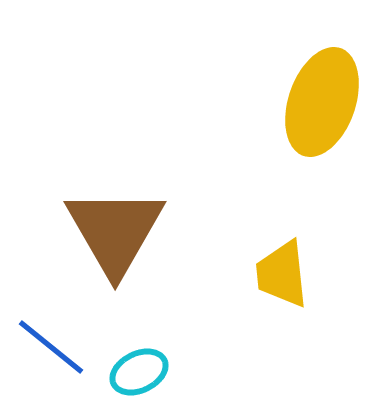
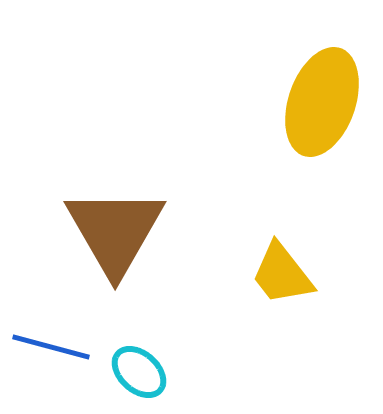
yellow trapezoid: rotated 32 degrees counterclockwise
blue line: rotated 24 degrees counterclockwise
cyan ellipse: rotated 68 degrees clockwise
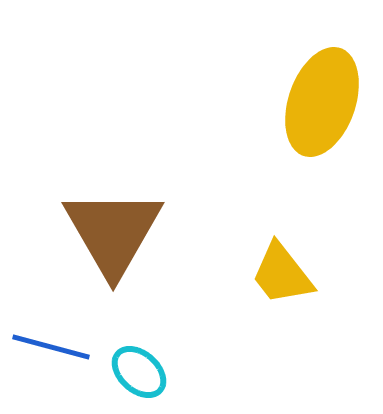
brown triangle: moved 2 px left, 1 px down
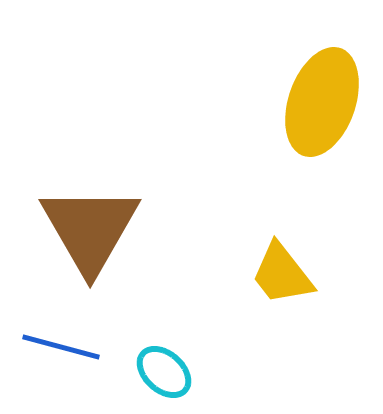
brown triangle: moved 23 px left, 3 px up
blue line: moved 10 px right
cyan ellipse: moved 25 px right
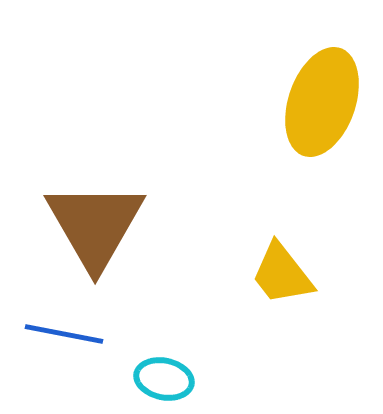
brown triangle: moved 5 px right, 4 px up
blue line: moved 3 px right, 13 px up; rotated 4 degrees counterclockwise
cyan ellipse: moved 7 px down; rotated 30 degrees counterclockwise
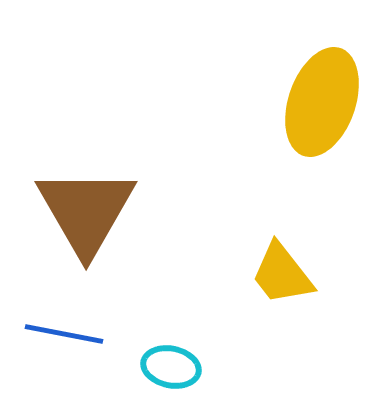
brown triangle: moved 9 px left, 14 px up
cyan ellipse: moved 7 px right, 12 px up
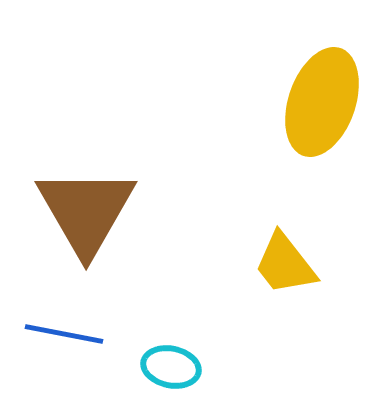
yellow trapezoid: moved 3 px right, 10 px up
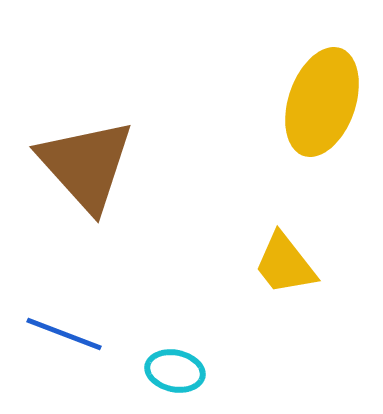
brown triangle: moved 46 px up; rotated 12 degrees counterclockwise
blue line: rotated 10 degrees clockwise
cyan ellipse: moved 4 px right, 4 px down
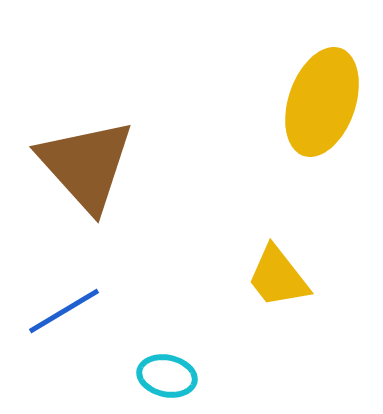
yellow trapezoid: moved 7 px left, 13 px down
blue line: moved 23 px up; rotated 52 degrees counterclockwise
cyan ellipse: moved 8 px left, 5 px down
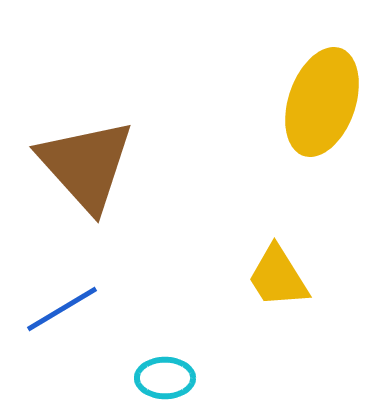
yellow trapezoid: rotated 6 degrees clockwise
blue line: moved 2 px left, 2 px up
cyan ellipse: moved 2 px left, 2 px down; rotated 12 degrees counterclockwise
